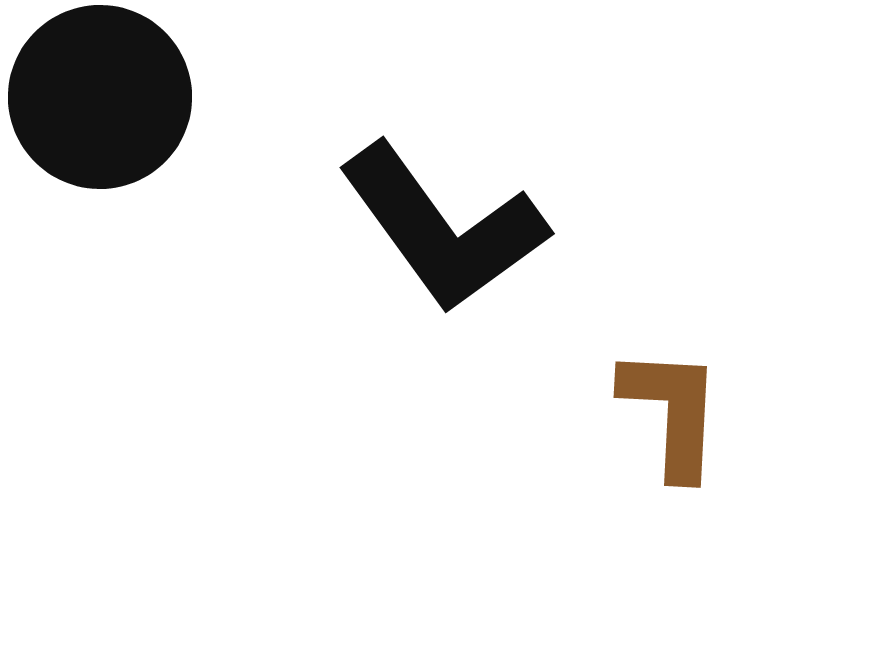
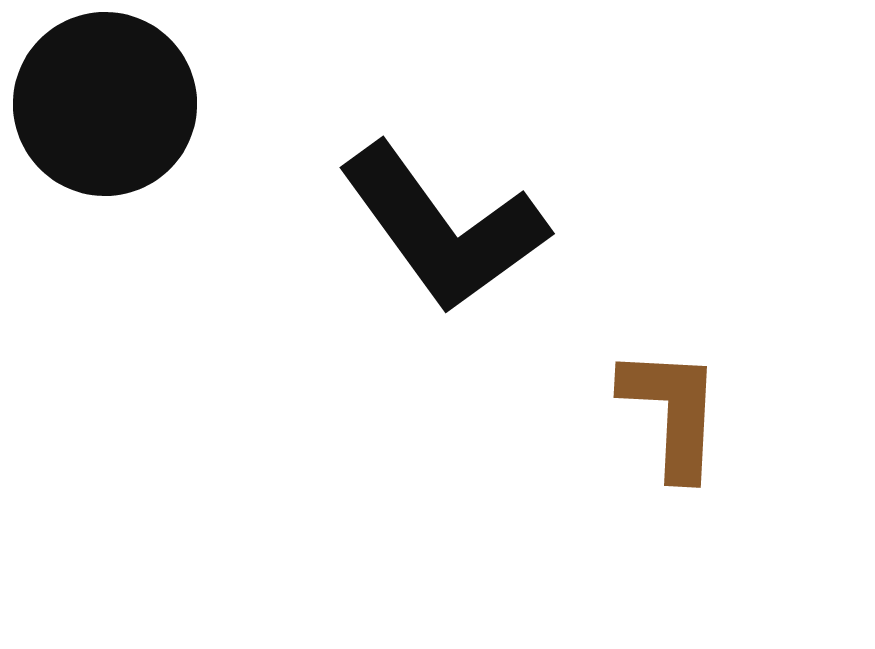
black circle: moved 5 px right, 7 px down
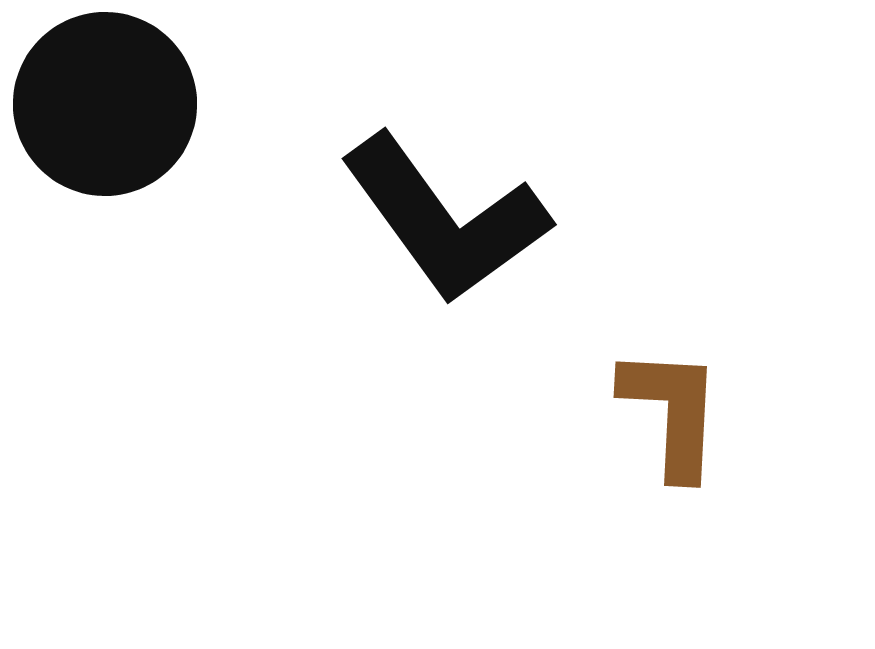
black L-shape: moved 2 px right, 9 px up
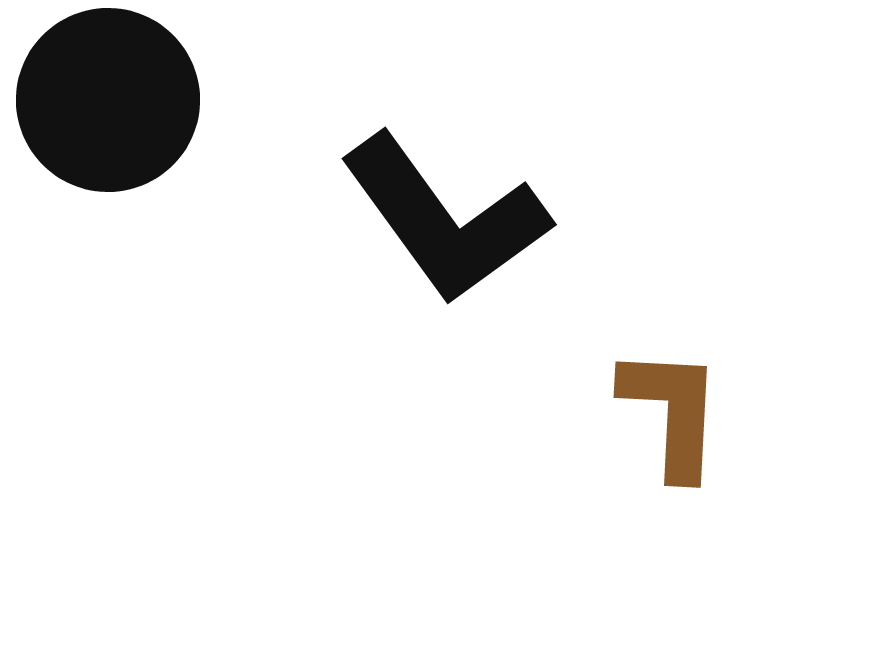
black circle: moved 3 px right, 4 px up
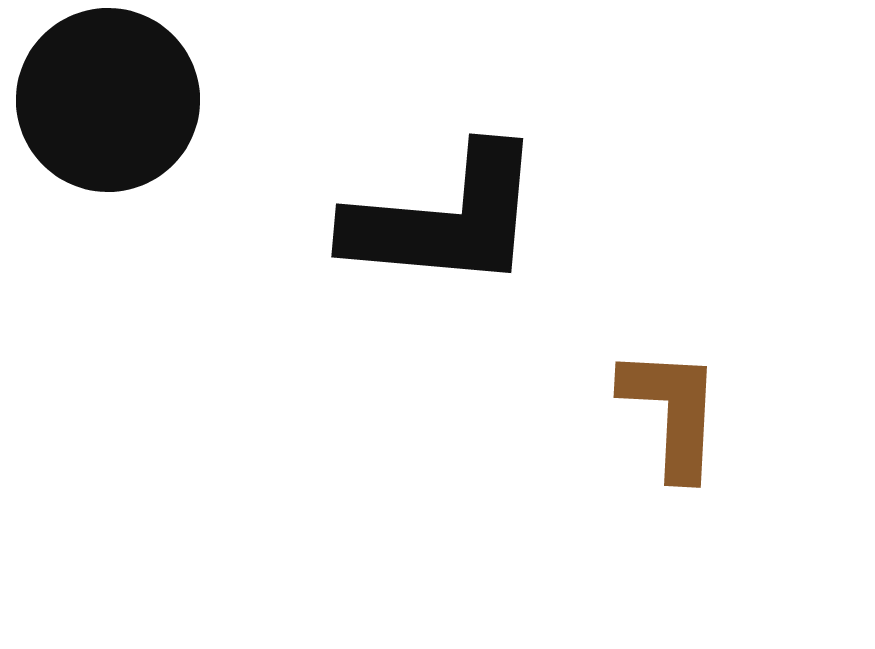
black L-shape: rotated 49 degrees counterclockwise
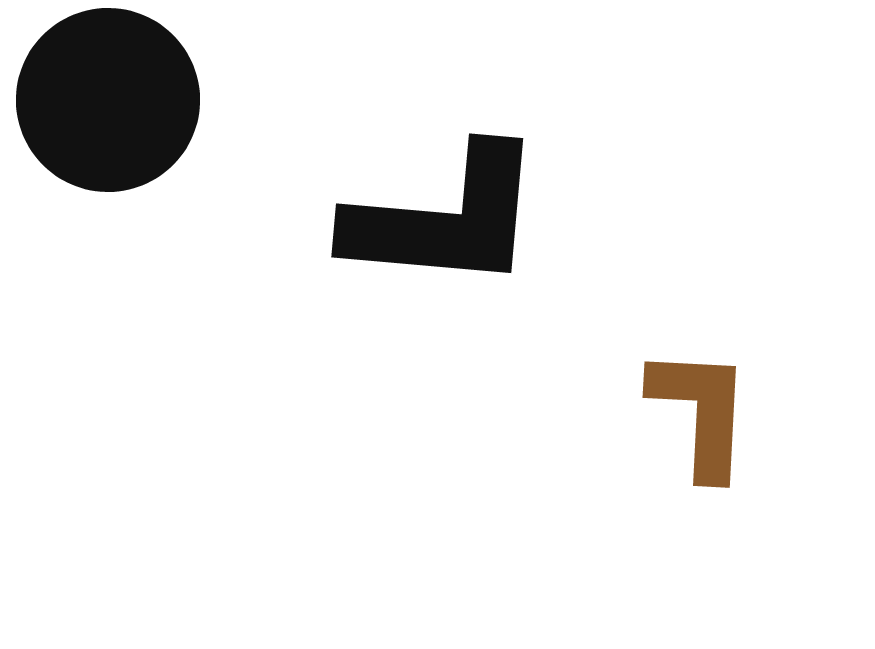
brown L-shape: moved 29 px right
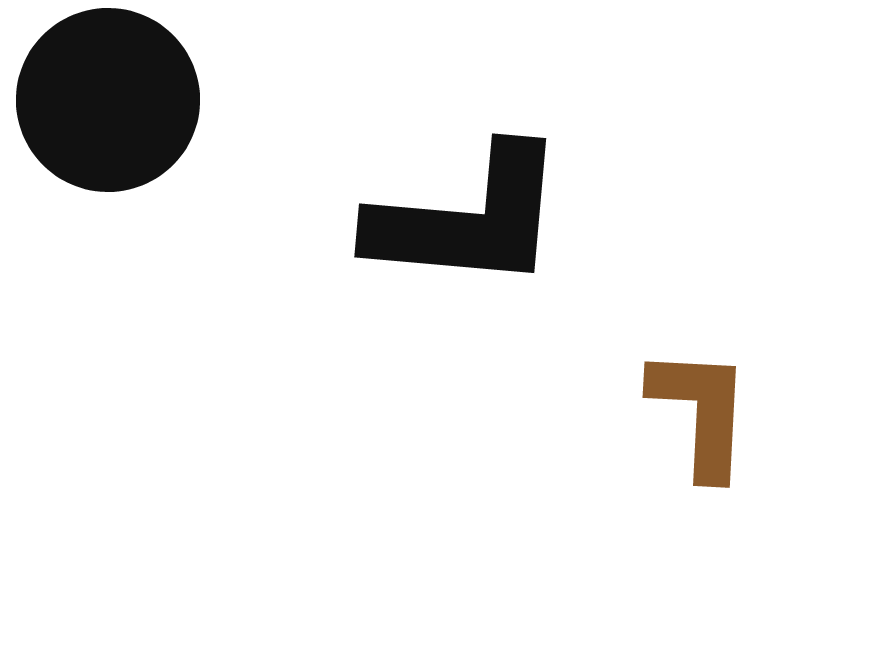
black L-shape: moved 23 px right
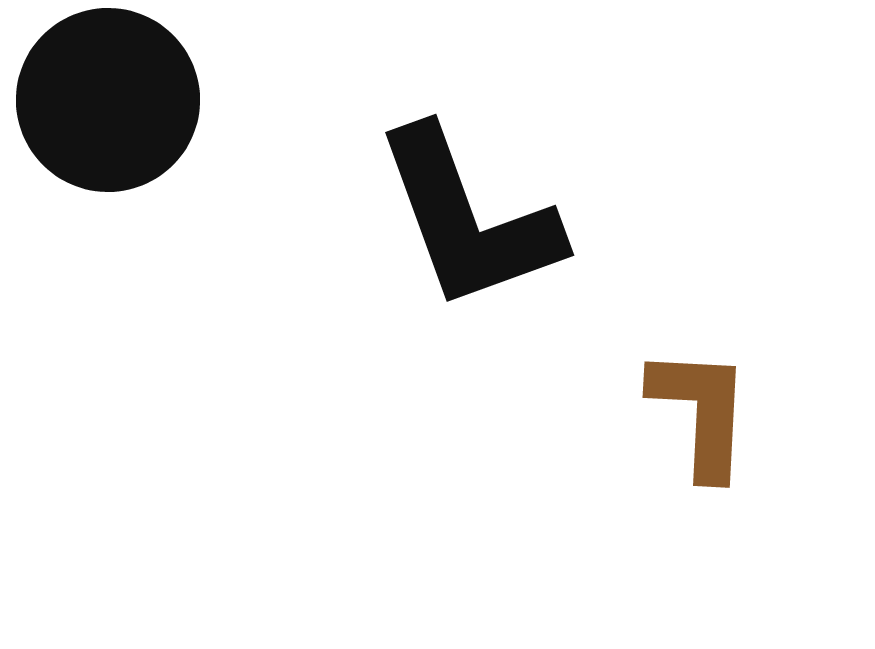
black L-shape: rotated 65 degrees clockwise
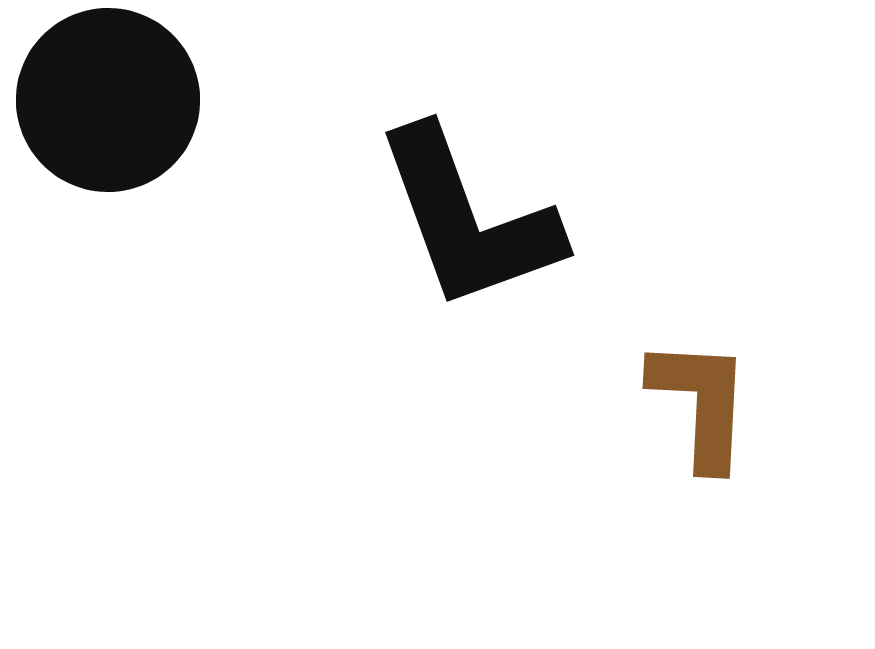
brown L-shape: moved 9 px up
